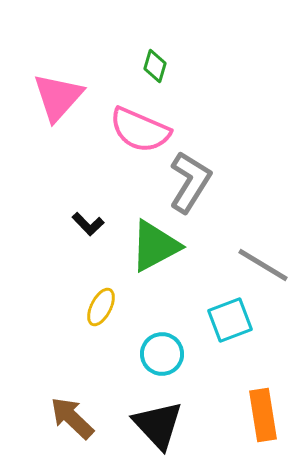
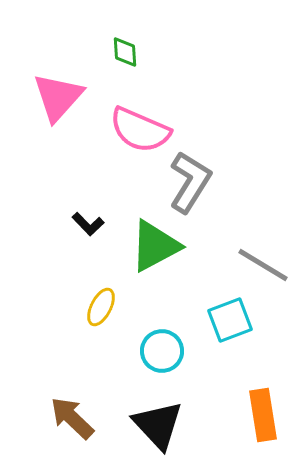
green diamond: moved 30 px left, 14 px up; rotated 20 degrees counterclockwise
cyan circle: moved 3 px up
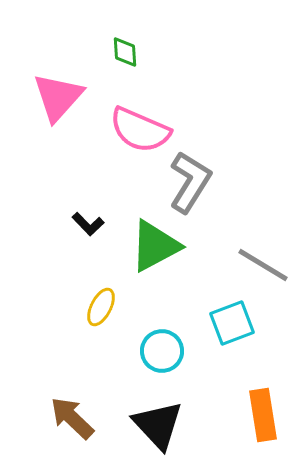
cyan square: moved 2 px right, 3 px down
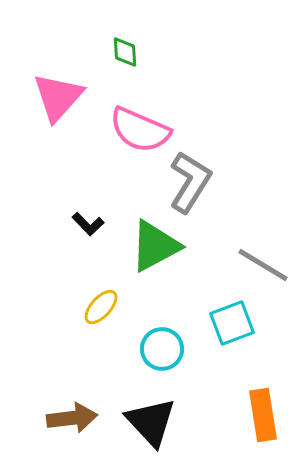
yellow ellipse: rotated 15 degrees clockwise
cyan circle: moved 2 px up
brown arrow: rotated 129 degrees clockwise
black triangle: moved 7 px left, 3 px up
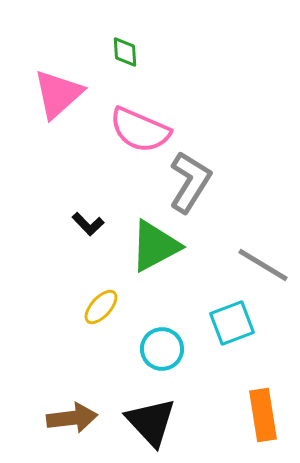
pink triangle: moved 3 px up; rotated 6 degrees clockwise
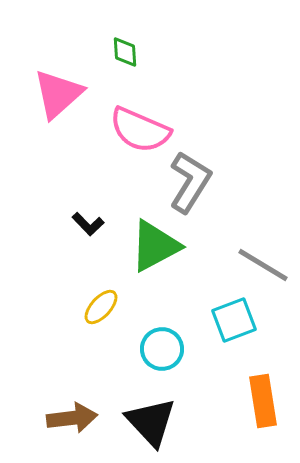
cyan square: moved 2 px right, 3 px up
orange rectangle: moved 14 px up
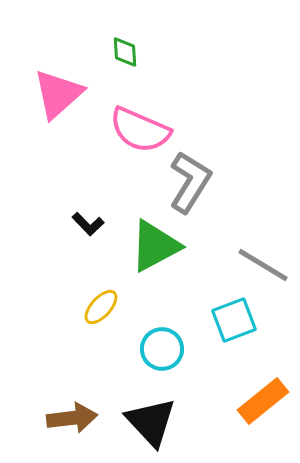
orange rectangle: rotated 60 degrees clockwise
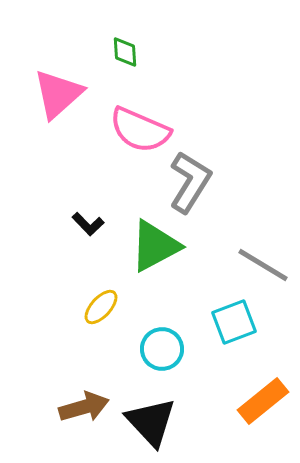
cyan square: moved 2 px down
brown arrow: moved 12 px right, 11 px up; rotated 9 degrees counterclockwise
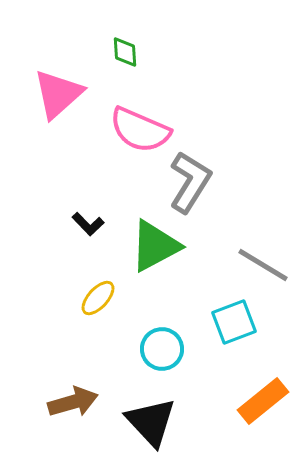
yellow ellipse: moved 3 px left, 9 px up
brown arrow: moved 11 px left, 5 px up
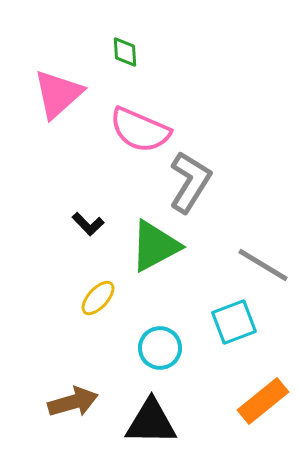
cyan circle: moved 2 px left, 1 px up
black triangle: rotated 46 degrees counterclockwise
